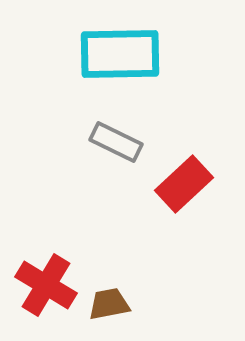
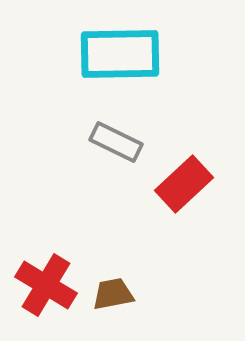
brown trapezoid: moved 4 px right, 10 px up
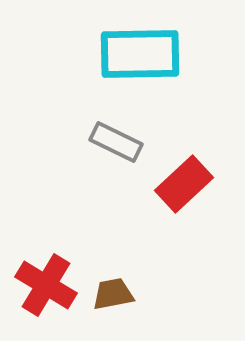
cyan rectangle: moved 20 px right
